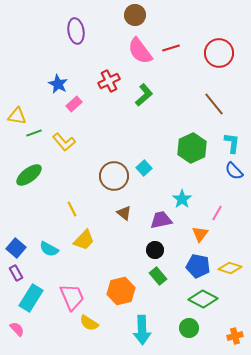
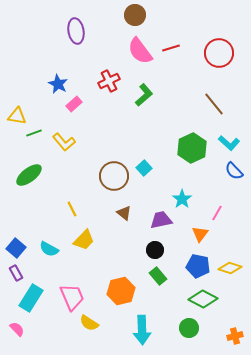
cyan L-shape at (232, 143): moved 3 px left; rotated 125 degrees clockwise
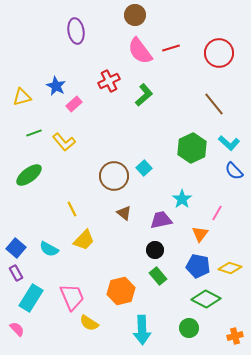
blue star at (58, 84): moved 2 px left, 2 px down
yellow triangle at (17, 116): moved 5 px right, 19 px up; rotated 24 degrees counterclockwise
green diamond at (203, 299): moved 3 px right
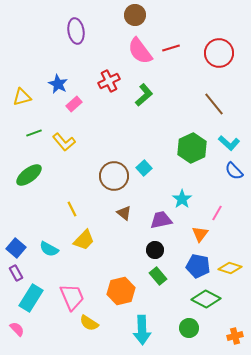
blue star at (56, 86): moved 2 px right, 2 px up
